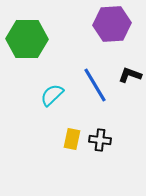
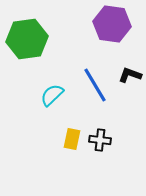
purple hexagon: rotated 12 degrees clockwise
green hexagon: rotated 9 degrees counterclockwise
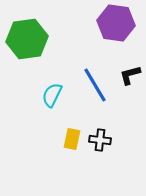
purple hexagon: moved 4 px right, 1 px up
black L-shape: rotated 35 degrees counterclockwise
cyan semicircle: rotated 20 degrees counterclockwise
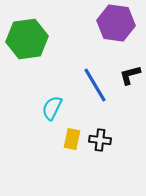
cyan semicircle: moved 13 px down
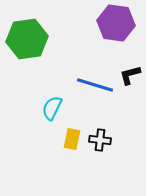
blue line: rotated 42 degrees counterclockwise
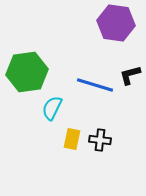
green hexagon: moved 33 px down
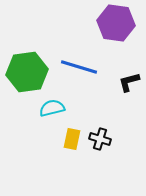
black L-shape: moved 1 px left, 7 px down
blue line: moved 16 px left, 18 px up
cyan semicircle: rotated 50 degrees clockwise
black cross: moved 1 px up; rotated 10 degrees clockwise
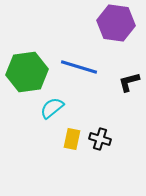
cyan semicircle: rotated 25 degrees counterclockwise
